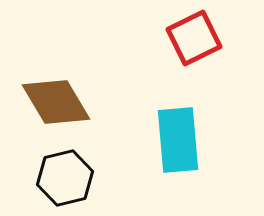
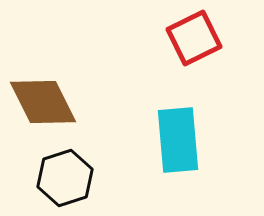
brown diamond: moved 13 px left; rotated 4 degrees clockwise
black hexagon: rotated 4 degrees counterclockwise
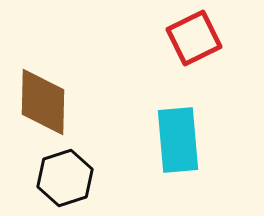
brown diamond: rotated 28 degrees clockwise
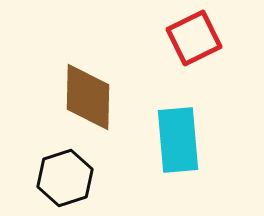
brown diamond: moved 45 px right, 5 px up
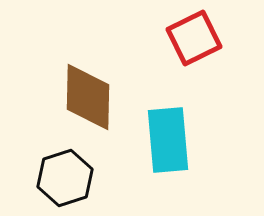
cyan rectangle: moved 10 px left
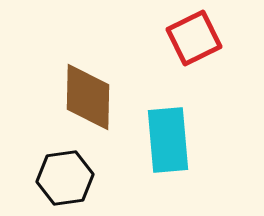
black hexagon: rotated 10 degrees clockwise
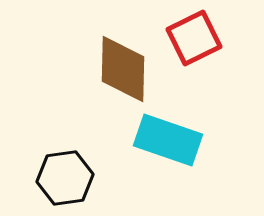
brown diamond: moved 35 px right, 28 px up
cyan rectangle: rotated 66 degrees counterclockwise
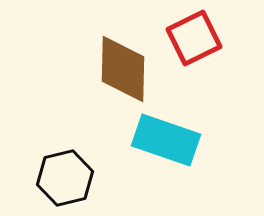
cyan rectangle: moved 2 px left
black hexagon: rotated 6 degrees counterclockwise
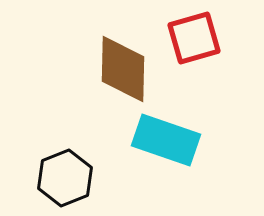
red square: rotated 10 degrees clockwise
black hexagon: rotated 8 degrees counterclockwise
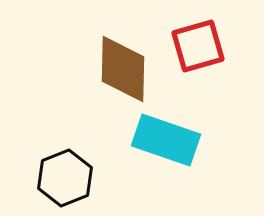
red square: moved 4 px right, 8 px down
